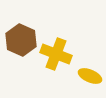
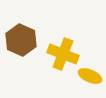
yellow cross: moved 7 px right
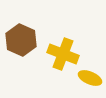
yellow ellipse: moved 2 px down
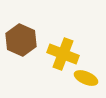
yellow ellipse: moved 4 px left
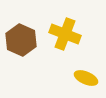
yellow cross: moved 2 px right, 20 px up
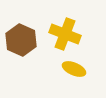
yellow ellipse: moved 12 px left, 9 px up
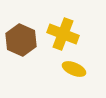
yellow cross: moved 2 px left
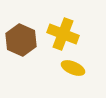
yellow ellipse: moved 1 px left, 1 px up
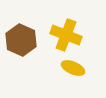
yellow cross: moved 3 px right, 1 px down
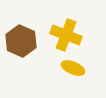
brown hexagon: moved 1 px down
